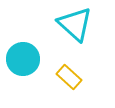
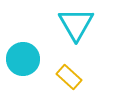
cyan triangle: moved 1 px right; rotated 18 degrees clockwise
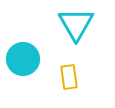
yellow rectangle: rotated 40 degrees clockwise
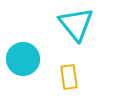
cyan triangle: rotated 9 degrees counterclockwise
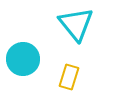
yellow rectangle: rotated 25 degrees clockwise
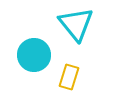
cyan circle: moved 11 px right, 4 px up
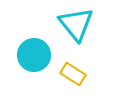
yellow rectangle: moved 4 px right, 3 px up; rotated 75 degrees counterclockwise
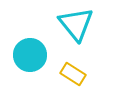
cyan circle: moved 4 px left
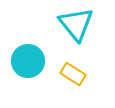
cyan circle: moved 2 px left, 6 px down
